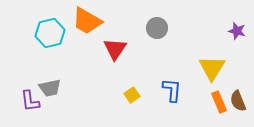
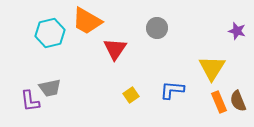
blue L-shape: rotated 90 degrees counterclockwise
yellow square: moved 1 px left
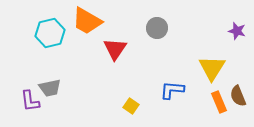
yellow square: moved 11 px down; rotated 21 degrees counterclockwise
brown semicircle: moved 5 px up
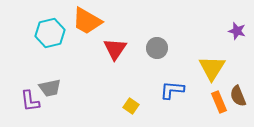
gray circle: moved 20 px down
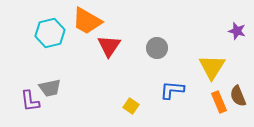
red triangle: moved 6 px left, 3 px up
yellow triangle: moved 1 px up
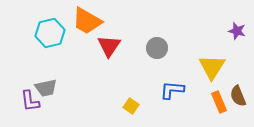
gray trapezoid: moved 4 px left
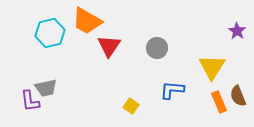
purple star: rotated 18 degrees clockwise
